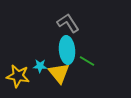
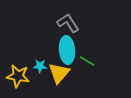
yellow triangle: rotated 20 degrees clockwise
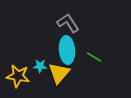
green line: moved 7 px right, 4 px up
